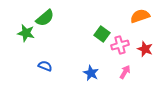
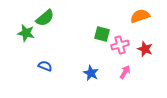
green square: rotated 21 degrees counterclockwise
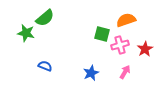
orange semicircle: moved 14 px left, 4 px down
red star: rotated 21 degrees clockwise
blue star: rotated 21 degrees clockwise
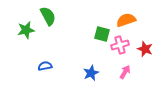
green semicircle: moved 3 px right, 2 px up; rotated 78 degrees counterclockwise
green star: moved 3 px up; rotated 24 degrees counterclockwise
red star: rotated 21 degrees counterclockwise
blue semicircle: rotated 32 degrees counterclockwise
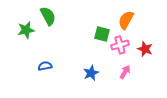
orange semicircle: rotated 42 degrees counterclockwise
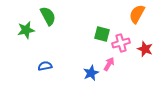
orange semicircle: moved 11 px right, 6 px up
pink cross: moved 1 px right, 2 px up
pink arrow: moved 16 px left, 8 px up
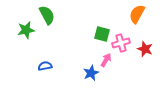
green semicircle: moved 1 px left, 1 px up
pink arrow: moved 3 px left, 4 px up
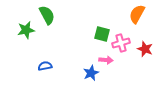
pink arrow: rotated 64 degrees clockwise
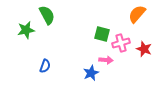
orange semicircle: rotated 12 degrees clockwise
red star: moved 1 px left
blue semicircle: rotated 120 degrees clockwise
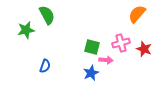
green square: moved 10 px left, 13 px down
